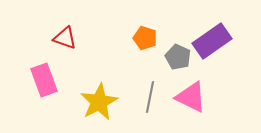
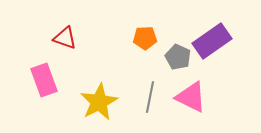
orange pentagon: rotated 20 degrees counterclockwise
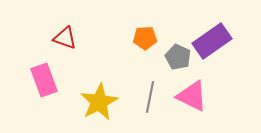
pink triangle: moved 1 px right, 1 px up
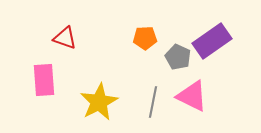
pink rectangle: rotated 16 degrees clockwise
gray line: moved 3 px right, 5 px down
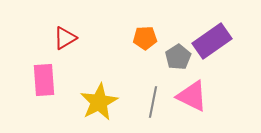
red triangle: rotated 50 degrees counterclockwise
gray pentagon: rotated 15 degrees clockwise
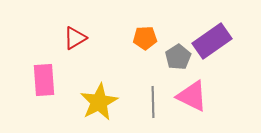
red triangle: moved 10 px right
gray line: rotated 12 degrees counterclockwise
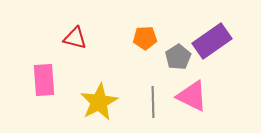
red triangle: rotated 45 degrees clockwise
